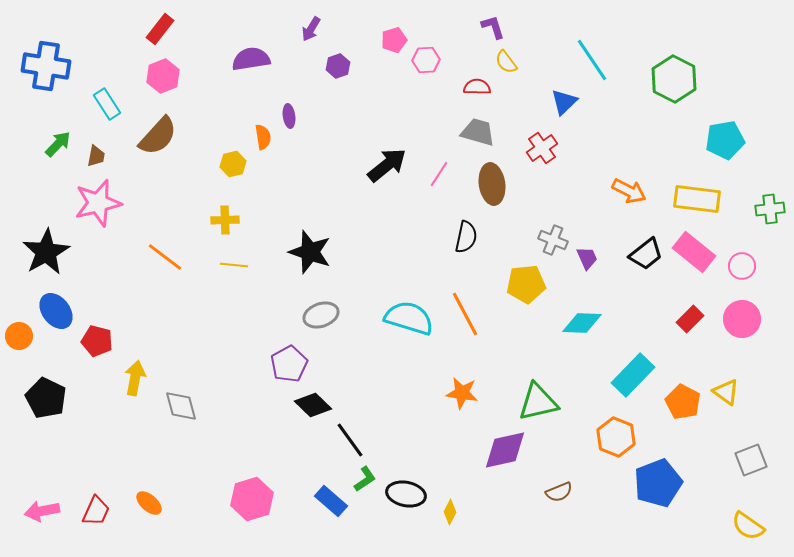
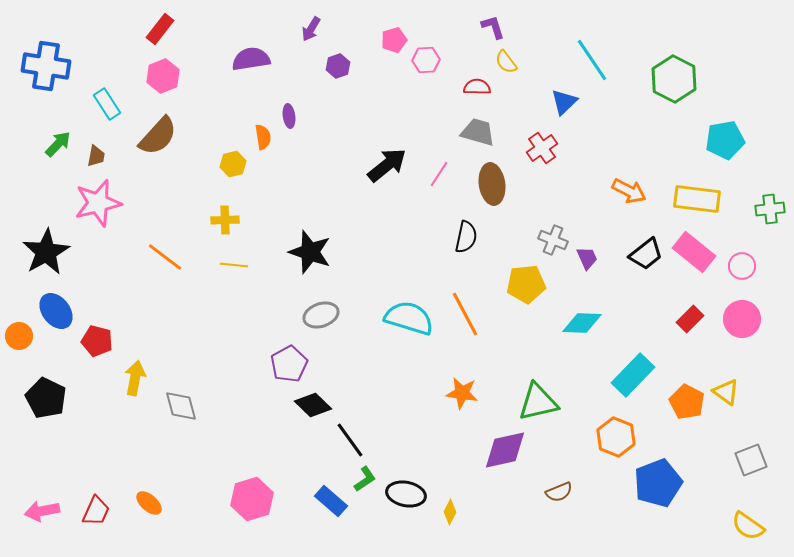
orange pentagon at (683, 402): moved 4 px right
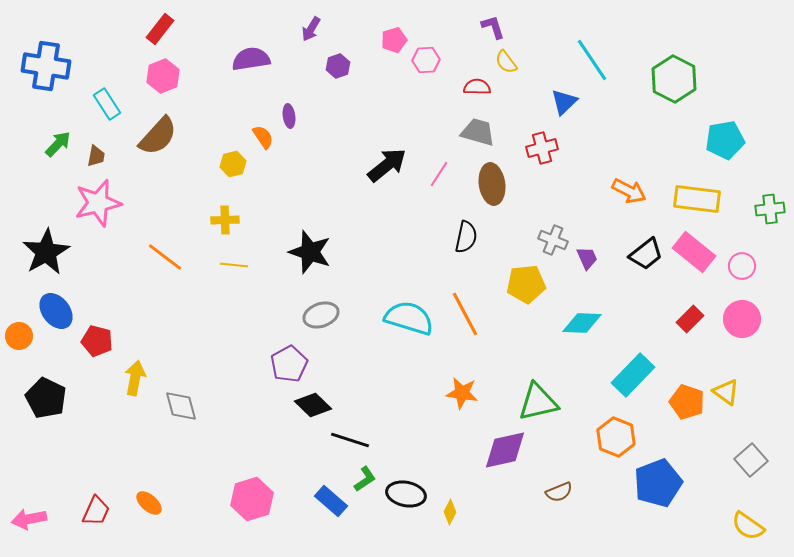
orange semicircle at (263, 137): rotated 25 degrees counterclockwise
red cross at (542, 148): rotated 20 degrees clockwise
orange pentagon at (687, 402): rotated 8 degrees counterclockwise
black line at (350, 440): rotated 36 degrees counterclockwise
gray square at (751, 460): rotated 20 degrees counterclockwise
pink arrow at (42, 511): moved 13 px left, 8 px down
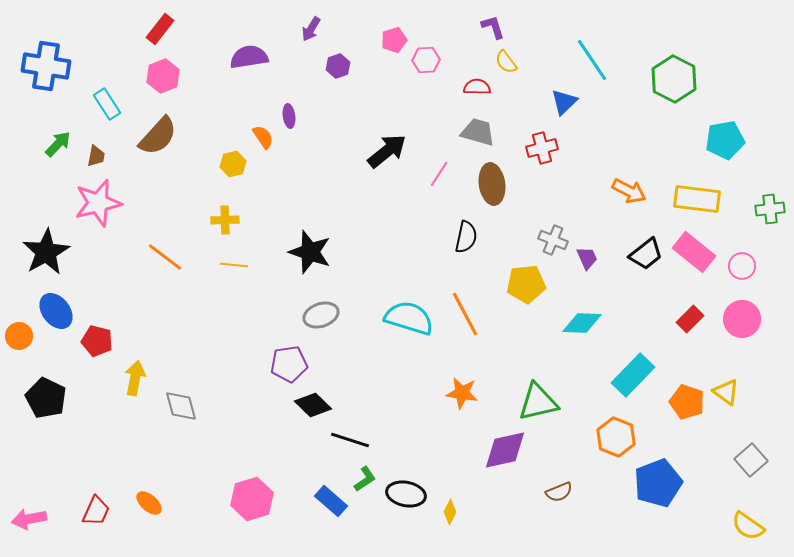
purple semicircle at (251, 59): moved 2 px left, 2 px up
black arrow at (387, 165): moved 14 px up
purple pentagon at (289, 364): rotated 21 degrees clockwise
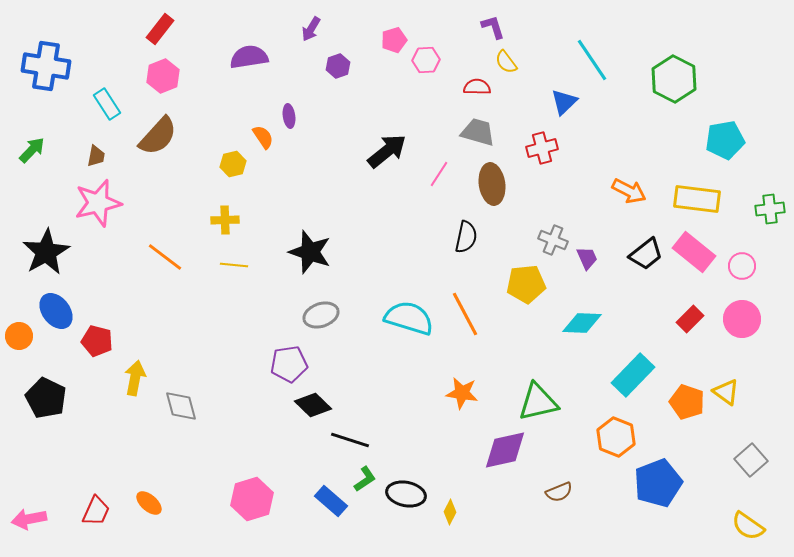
green arrow at (58, 144): moved 26 px left, 6 px down
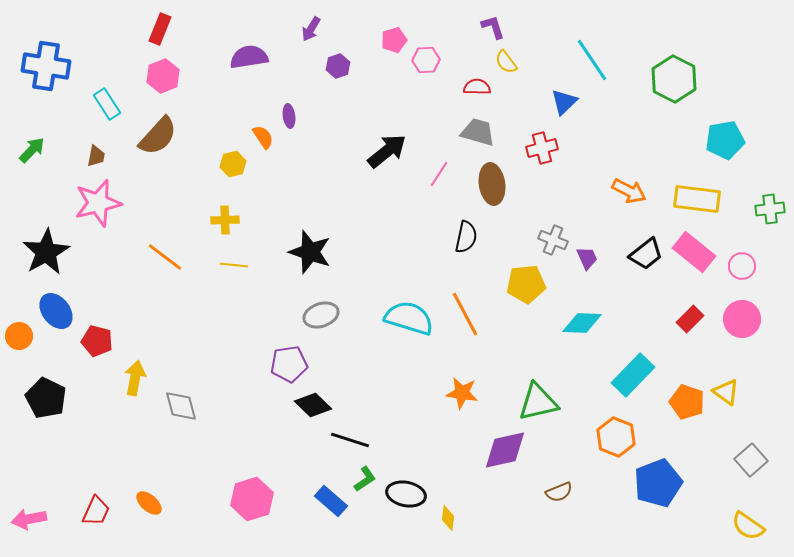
red rectangle at (160, 29): rotated 16 degrees counterclockwise
yellow diamond at (450, 512): moved 2 px left, 6 px down; rotated 20 degrees counterclockwise
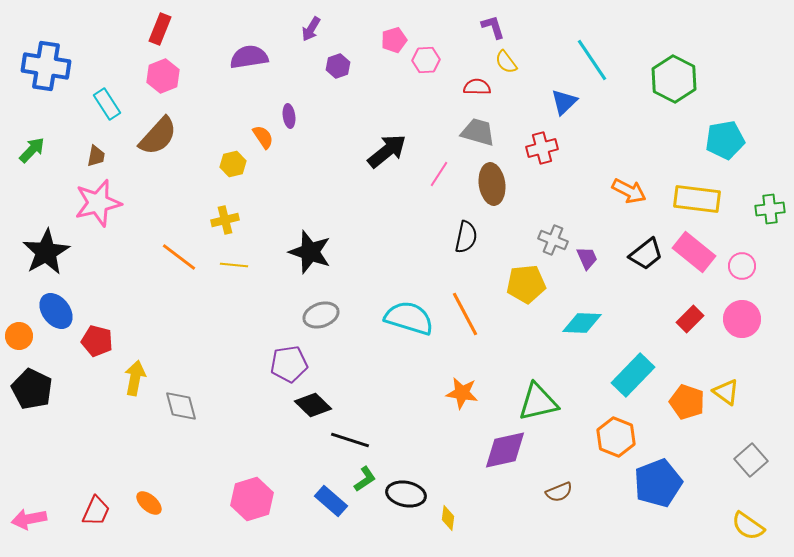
yellow cross at (225, 220): rotated 12 degrees counterclockwise
orange line at (165, 257): moved 14 px right
black pentagon at (46, 398): moved 14 px left, 9 px up
